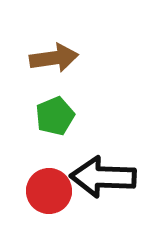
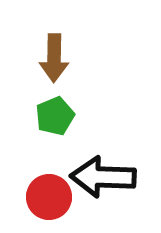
brown arrow: rotated 99 degrees clockwise
red circle: moved 6 px down
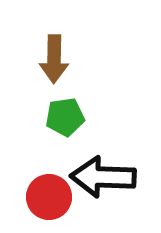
brown arrow: moved 1 px down
green pentagon: moved 10 px right, 1 px down; rotated 15 degrees clockwise
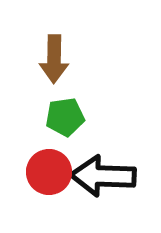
black arrow: moved 1 px up
red circle: moved 25 px up
